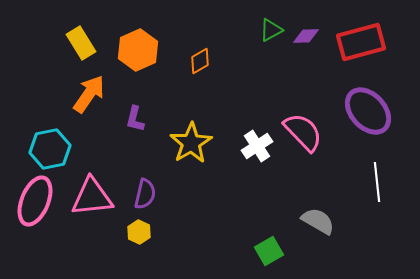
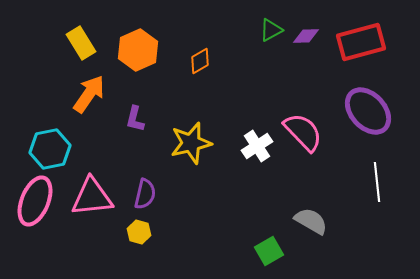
yellow star: rotated 18 degrees clockwise
gray semicircle: moved 7 px left
yellow hexagon: rotated 10 degrees counterclockwise
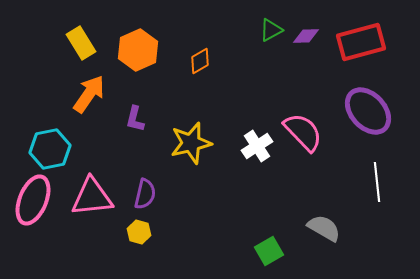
pink ellipse: moved 2 px left, 1 px up
gray semicircle: moved 13 px right, 7 px down
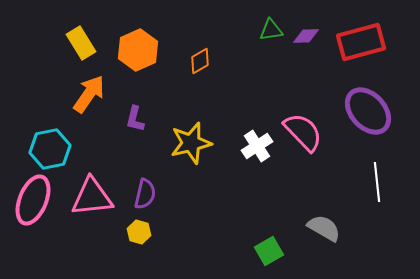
green triangle: rotated 20 degrees clockwise
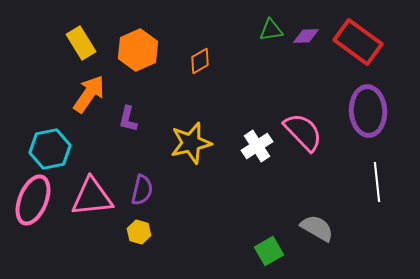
red rectangle: moved 3 px left; rotated 51 degrees clockwise
purple ellipse: rotated 39 degrees clockwise
purple L-shape: moved 7 px left
purple semicircle: moved 3 px left, 4 px up
gray semicircle: moved 7 px left
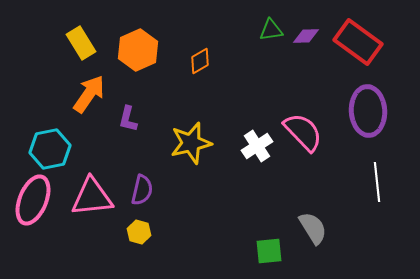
gray semicircle: moved 4 px left; rotated 28 degrees clockwise
green square: rotated 24 degrees clockwise
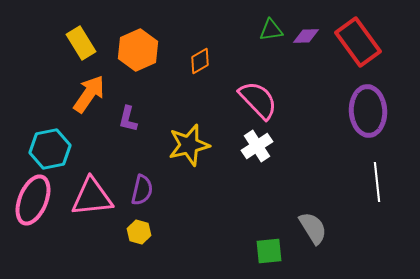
red rectangle: rotated 18 degrees clockwise
pink semicircle: moved 45 px left, 32 px up
yellow star: moved 2 px left, 2 px down
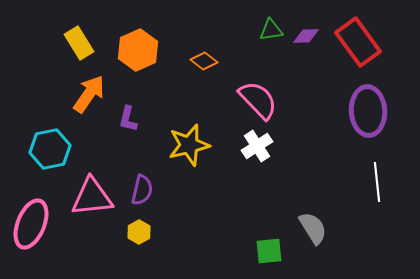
yellow rectangle: moved 2 px left
orange diamond: moved 4 px right; rotated 68 degrees clockwise
pink ellipse: moved 2 px left, 24 px down
yellow hexagon: rotated 15 degrees clockwise
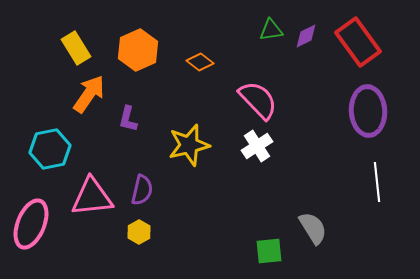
purple diamond: rotated 24 degrees counterclockwise
yellow rectangle: moved 3 px left, 5 px down
orange diamond: moved 4 px left, 1 px down
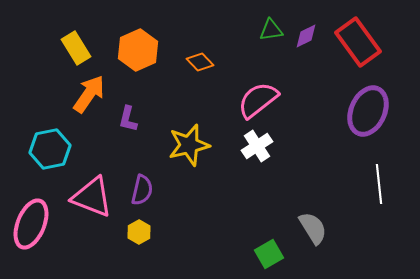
orange diamond: rotated 8 degrees clockwise
pink semicircle: rotated 84 degrees counterclockwise
purple ellipse: rotated 27 degrees clockwise
white line: moved 2 px right, 2 px down
pink triangle: rotated 27 degrees clockwise
green square: moved 3 px down; rotated 24 degrees counterclockwise
